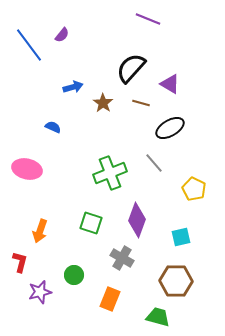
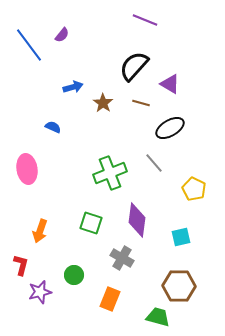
purple line: moved 3 px left, 1 px down
black semicircle: moved 3 px right, 2 px up
pink ellipse: rotated 68 degrees clockwise
purple diamond: rotated 12 degrees counterclockwise
red L-shape: moved 1 px right, 3 px down
brown hexagon: moved 3 px right, 5 px down
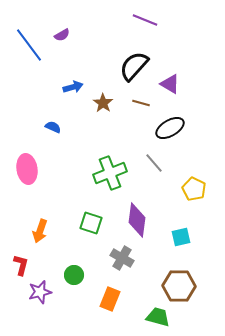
purple semicircle: rotated 21 degrees clockwise
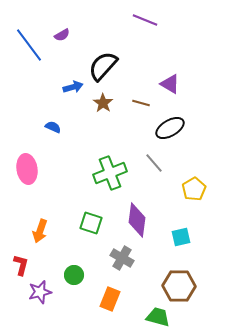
black semicircle: moved 31 px left
yellow pentagon: rotated 15 degrees clockwise
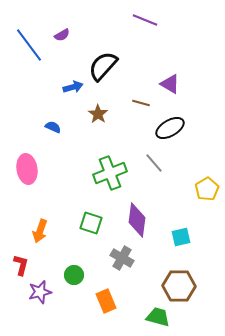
brown star: moved 5 px left, 11 px down
yellow pentagon: moved 13 px right
orange rectangle: moved 4 px left, 2 px down; rotated 45 degrees counterclockwise
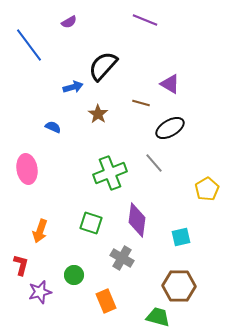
purple semicircle: moved 7 px right, 13 px up
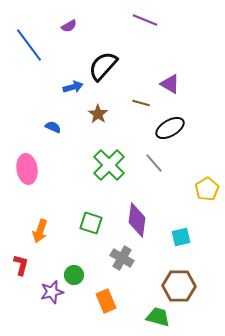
purple semicircle: moved 4 px down
green cross: moved 1 px left, 8 px up; rotated 24 degrees counterclockwise
purple star: moved 12 px right
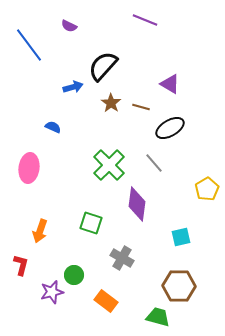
purple semicircle: rotated 56 degrees clockwise
brown line: moved 4 px down
brown star: moved 13 px right, 11 px up
pink ellipse: moved 2 px right, 1 px up; rotated 16 degrees clockwise
purple diamond: moved 16 px up
orange rectangle: rotated 30 degrees counterclockwise
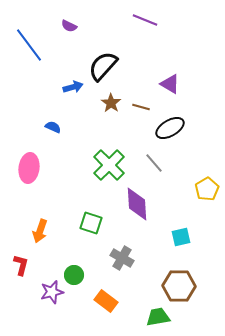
purple diamond: rotated 12 degrees counterclockwise
green trapezoid: rotated 25 degrees counterclockwise
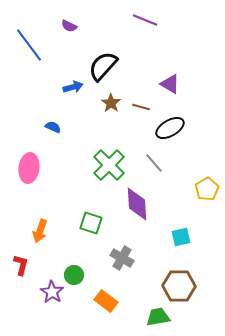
purple star: rotated 25 degrees counterclockwise
